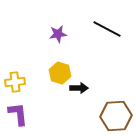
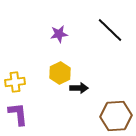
black line: moved 3 px right, 1 px down; rotated 16 degrees clockwise
purple star: moved 1 px right
yellow hexagon: rotated 15 degrees clockwise
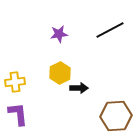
black line: rotated 72 degrees counterclockwise
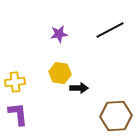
yellow hexagon: rotated 25 degrees counterclockwise
